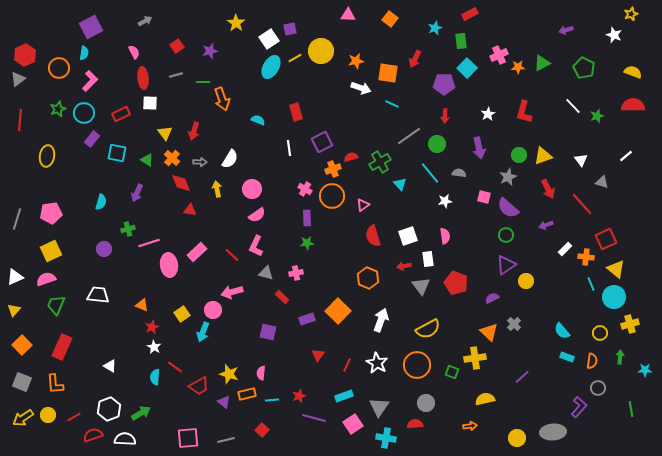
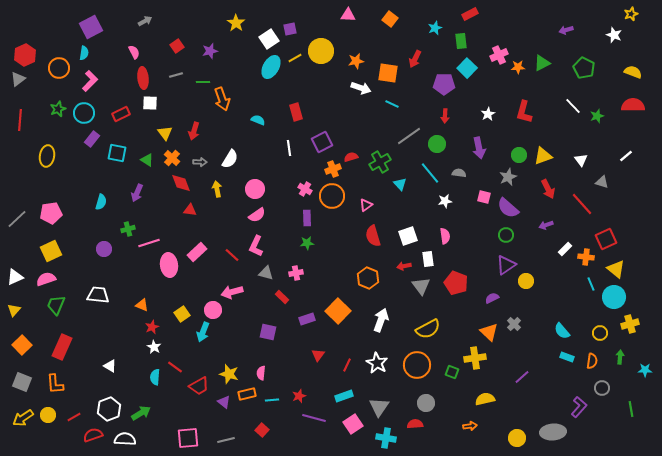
pink circle at (252, 189): moved 3 px right
pink triangle at (363, 205): moved 3 px right
gray line at (17, 219): rotated 30 degrees clockwise
gray circle at (598, 388): moved 4 px right
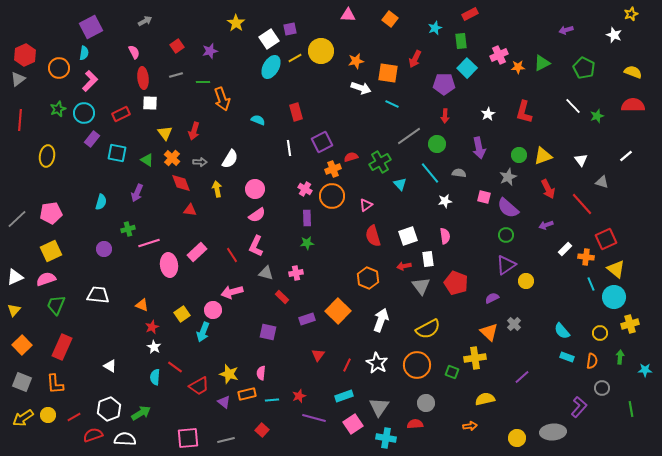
red line at (232, 255): rotated 14 degrees clockwise
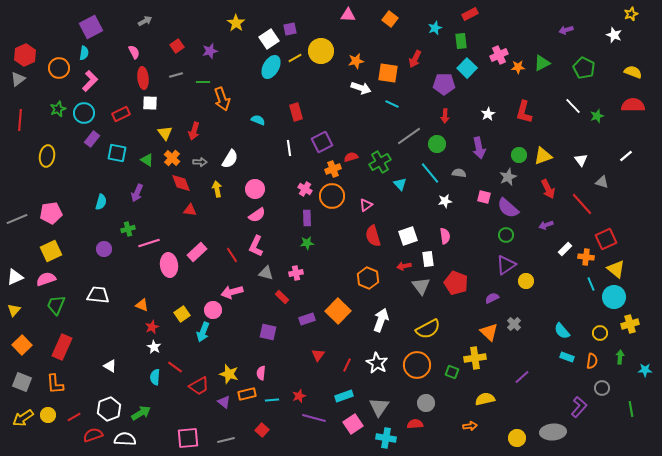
gray line at (17, 219): rotated 20 degrees clockwise
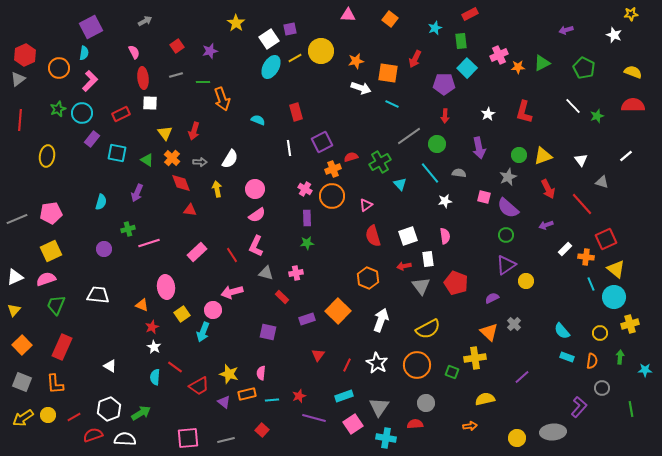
yellow star at (631, 14): rotated 16 degrees clockwise
cyan circle at (84, 113): moved 2 px left
pink ellipse at (169, 265): moved 3 px left, 22 px down
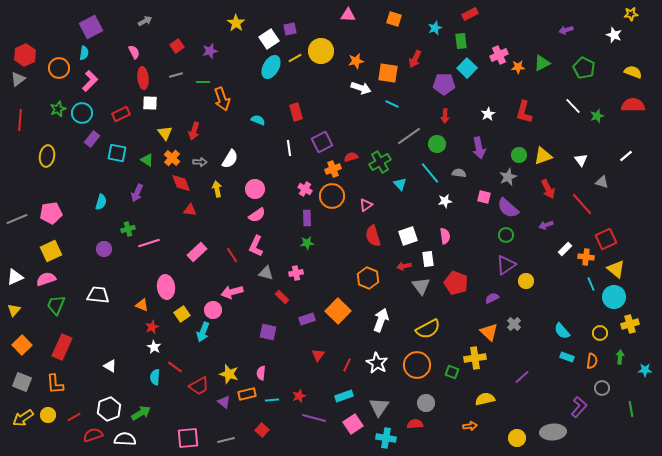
orange square at (390, 19): moved 4 px right; rotated 21 degrees counterclockwise
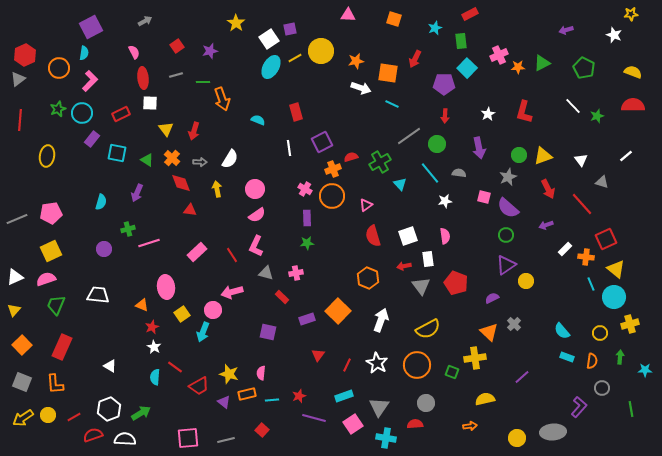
yellow triangle at (165, 133): moved 1 px right, 4 px up
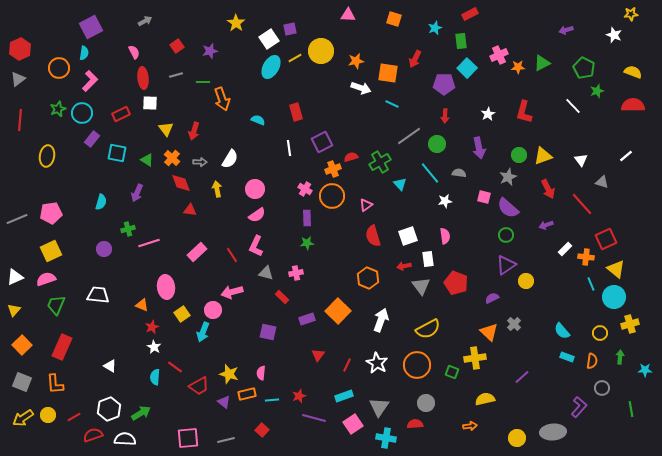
red hexagon at (25, 55): moved 5 px left, 6 px up
green star at (597, 116): moved 25 px up
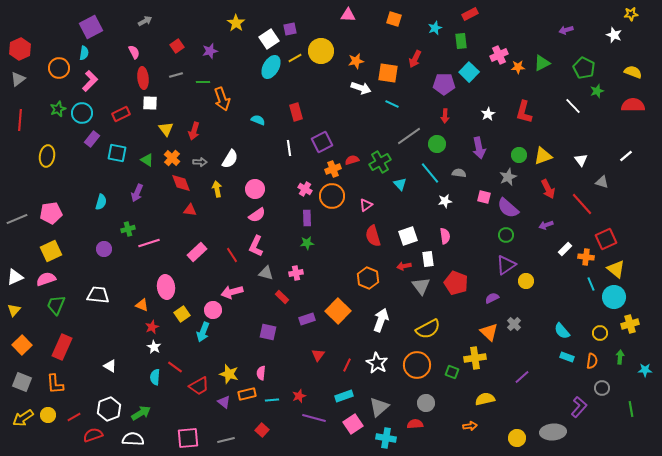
cyan square at (467, 68): moved 2 px right, 4 px down
red semicircle at (351, 157): moved 1 px right, 3 px down
gray triangle at (379, 407): rotated 15 degrees clockwise
white semicircle at (125, 439): moved 8 px right
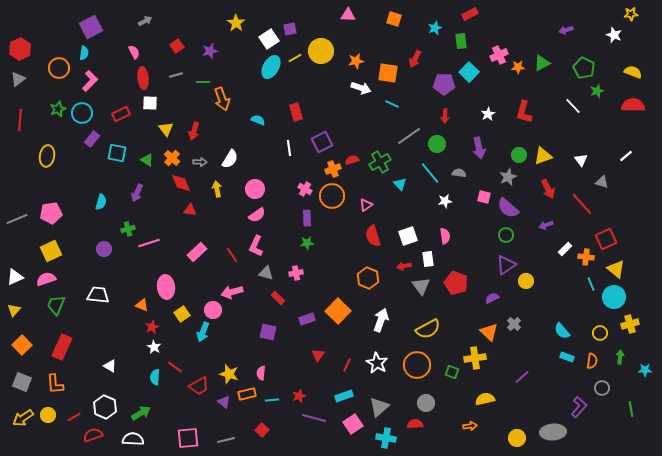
red rectangle at (282, 297): moved 4 px left, 1 px down
white hexagon at (109, 409): moved 4 px left, 2 px up; rotated 15 degrees counterclockwise
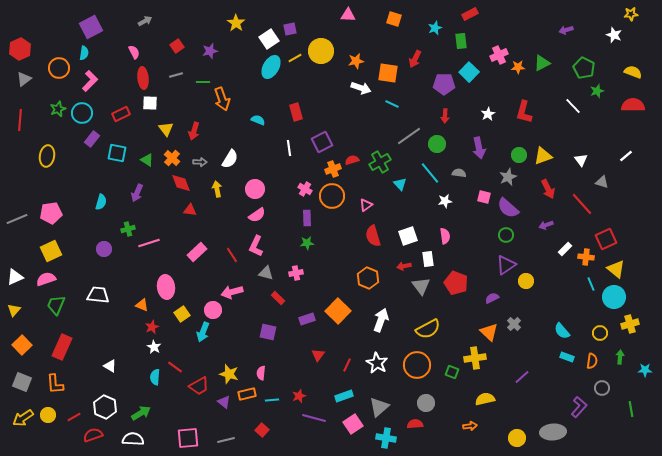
gray triangle at (18, 79): moved 6 px right
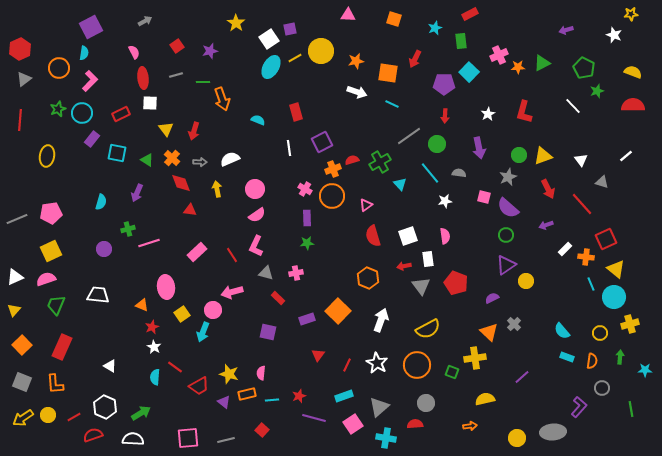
white arrow at (361, 88): moved 4 px left, 4 px down
white semicircle at (230, 159): rotated 144 degrees counterclockwise
